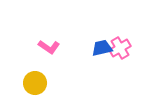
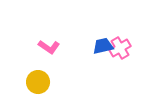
blue trapezoid: moved 1 px right, 2 px up
yellow circle: moved 3 px right, 1 px up
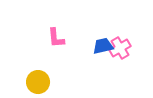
pink L-shape: moved 7 px right, 9 px up; rotated 50 degrees clockwise
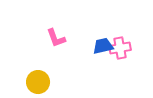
pink L-shape: rotated 15 degrees counterclockwise
pink cross: rotated 20 degrees clockwise
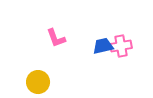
pink cross: moved 1 px right, 2 px up
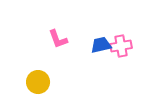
pink L-shape: moved 2 px right, 1 px down
blue trapezoid: moved 2 px left, 1 px up
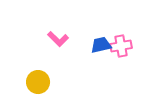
pink L-shape: rotated 25 degrees counterclockwise
